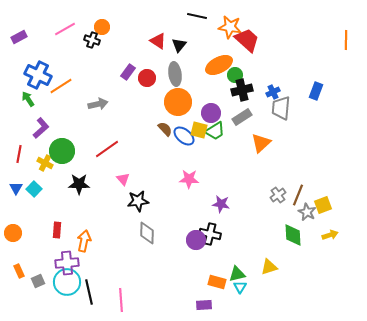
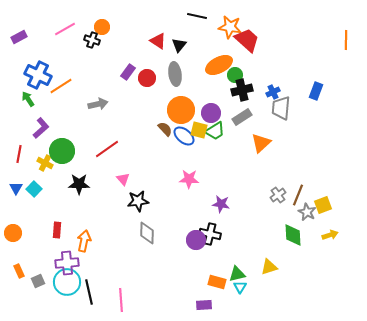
orange circle at (178, 102): moved 3 px right, 8 px down
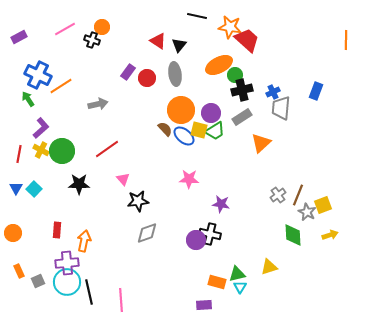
yellow cross at (45, 163): moved 4 px left, 13 px up
gray diamond at (147, 233): rotated 70 degrees clockwise
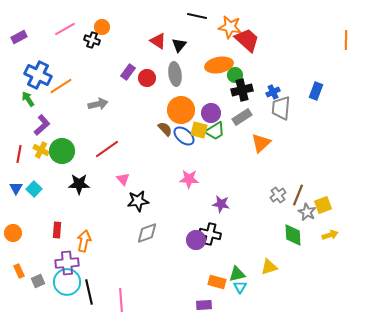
orange ellipse at (219, 65): rotated 16 degrees clockwise
purple L-shape at (41, 128): moved 1 px right, 3 px up
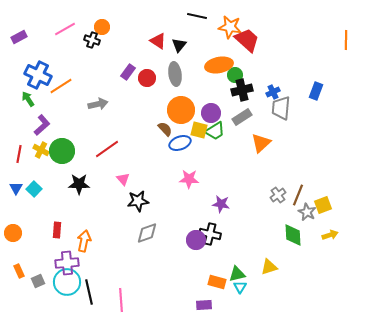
blue ellipse at (184, 136): moved 4 px left, 7 px down; rotated 60 degrees counterclockwise
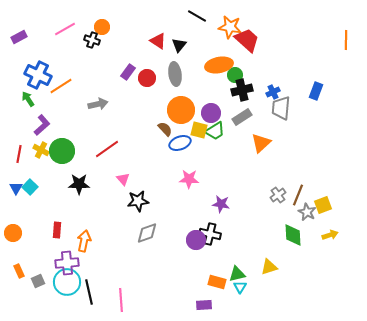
black line at (197, 16): rotated 18 degrees clockwise
cyan square at (34, 189): moved 4 px left, 2 px up
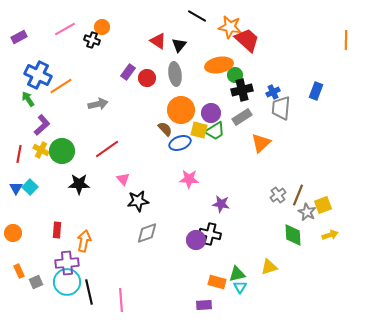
gray square at (38, 281): moved 2 px left, 1 px down
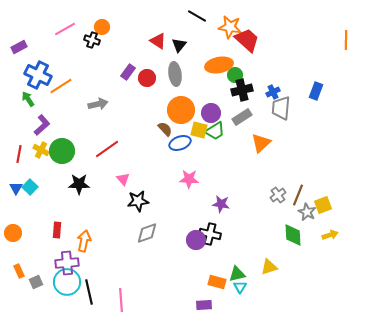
purple rectangle at (19, 37): moved 10 px down
